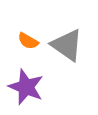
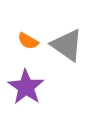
purple star: rotated 12 degrees clockwise
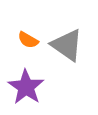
orange semicircle: moved 1 px up
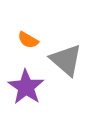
gray triangle: moved 1 px left, 15 px down; rotated 6 degrees clockwise
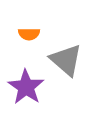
orange semicircle: moved 1 px right, 6 px up; rotated 30 degrees counterclockwise
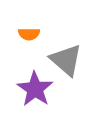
purple star: moved 9 px right, 2 px down
